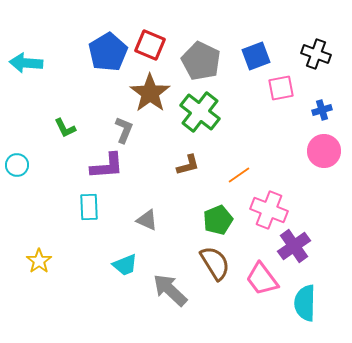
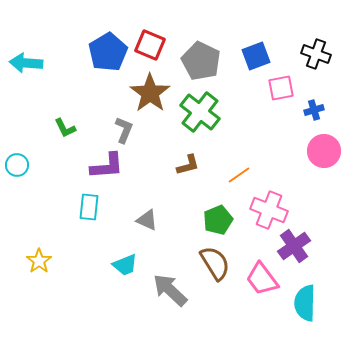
blue cross: moved 8 px left
cyan rectangle: rotated 8 degrees clockwise
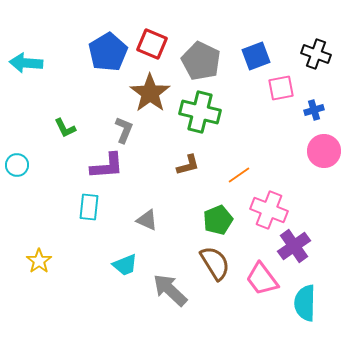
red square: moved 2 px right, 1 px up
green cross: rotated 24 degrees counterclockwise
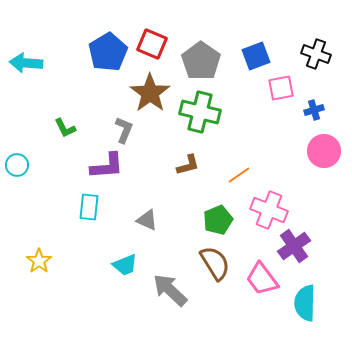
gray pentagon: rotated 9 degrees clockwise
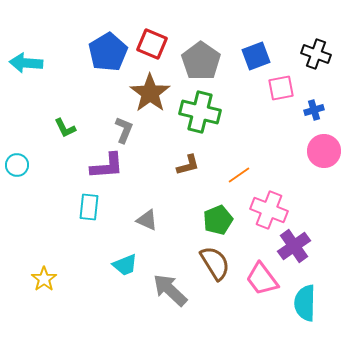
yellow star: moved 5 px right, 18 px down
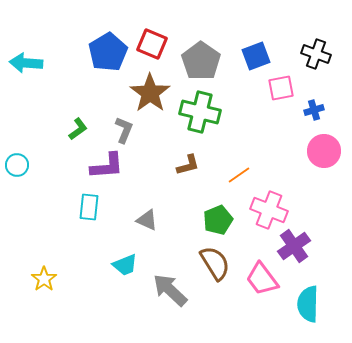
green L-shape: moved 13 px right, 1 px down; rotated 100 degrees counterclockwise
cyan semicircle: moved 3 px right, 1 px down
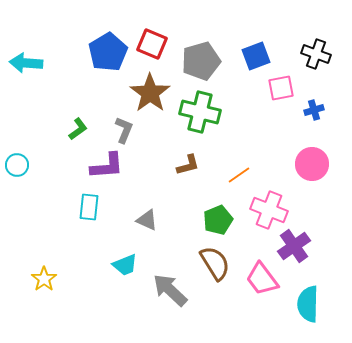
gray pentagon: rotated 21 degrees clockwise
pink circle: moved 12 px left, 13 px down
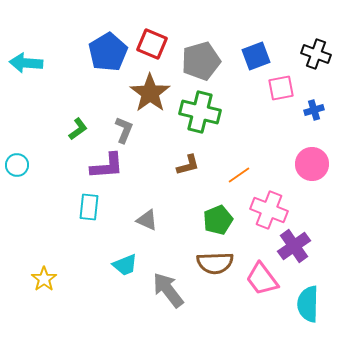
brown semicircle: rotated 120 degrees clockwise
gray arrow: moved 2 px left; rotated 9 degrees clockwise
